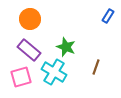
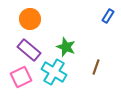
pink square: rotated 10 degrees counterclockwise
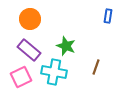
blue rectangle: rotated 24 degrees counterclockwise
green star: moved 1 px up
cyan cross: rotated 20 degrees counterclockwise
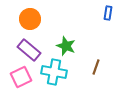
blue rectangle: moved 3 px up
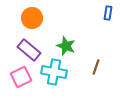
orange circle: moved 2 px right, 1 px up
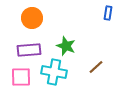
purple rectangle: rotated 45 degrees counterclockwise
brown line: rotated 28 degrees clockwise
pink square: rotated 25 degrees clockwise
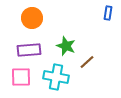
brown line: moved 9 px left, 5 px up
cyan cross: moved 2 px right, 5 px down
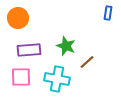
orange circle: moved 14 px left
cyan cross: moved 1 px right, 2 px down
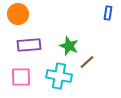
orange circle: moved 4 px up
green star: moved 3 px right
purple rectangle: moved 5 px up
cyan cross: moved 2 px right, 3 px up
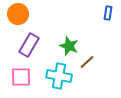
purple rectangle: rotated 55 degrees counterclockwise
